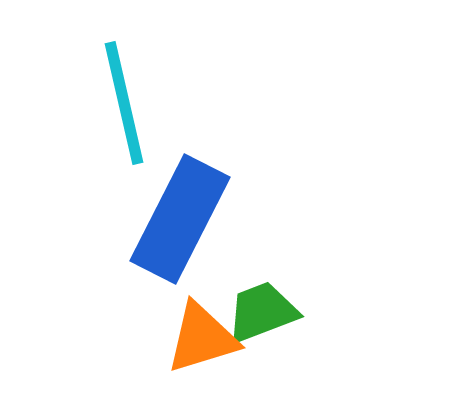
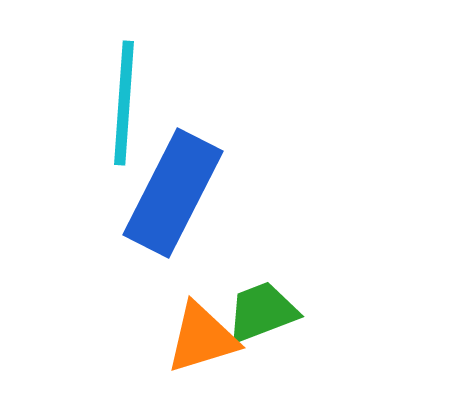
cyan line: rotated 17 degrees clockwise
blue rectangle: moved 7 px left, 26 px up
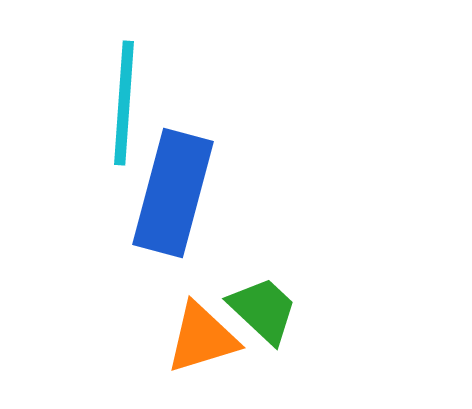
blue rectangle: rotated 12 degrees counterclockwise
green trapezoid: moved 1 px right, 2 px up; rotated 64 degrees clockwise
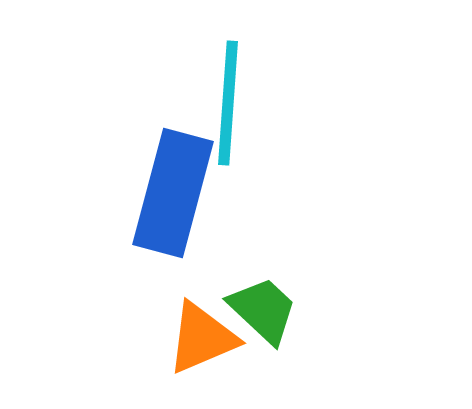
cyan line: moved 104 px right
orange triangle: rotated 6 degrees counterclockwise
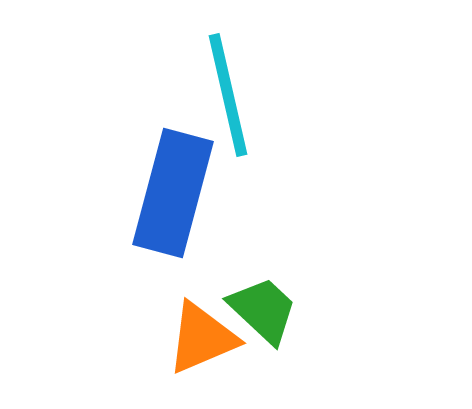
cyan line: moved 8 px up; rotated 17 degrees counterclockwise
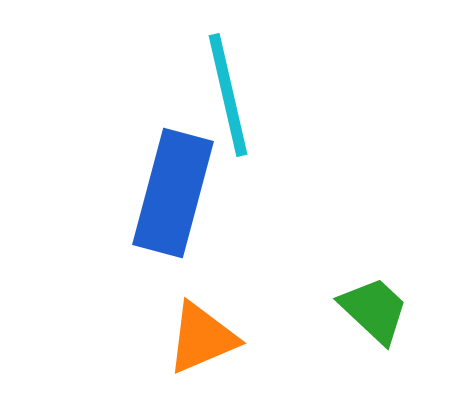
green trapezoid: moved 111 px right
